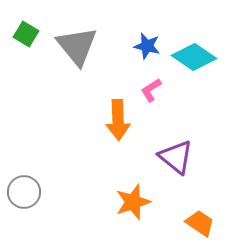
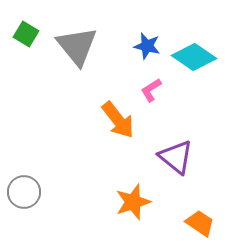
orange arrow: rotated 36 degrees counterclockwise
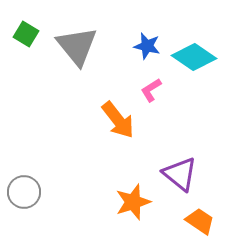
purple triangle: moved 4 px right, 17 px down
orange trapezoid: moved 2 px up
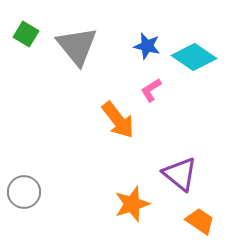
orange star: moved 1 px left, 2 px down
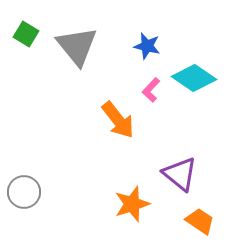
cyan diamond: moved 21 px down
pink L-shape: rotated 15 degrees counterclockwise
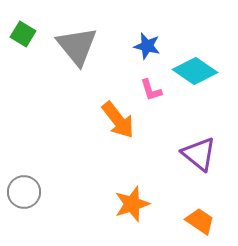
green square: moved 3 px left
cyan diamond: moved 1 px right, 7 px up
pink L-shape: rotated 60 degrees counterclockwise
purple triangle: moved 19 px right, 20 px up
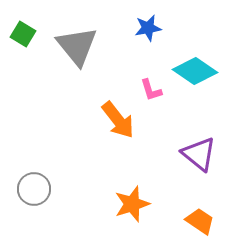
blue star: moved 1 px right, 18 px up; rotated 24 degrees counterclockwise
gray circle: moved 10 px right, 3 px up
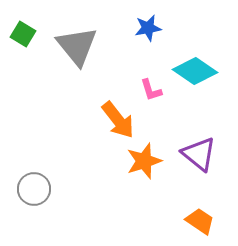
orange star: moved 12 px right, 43 px up
